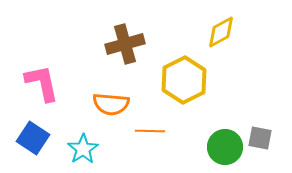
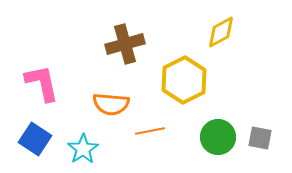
orange line: rotated 12 degrees counterclockwise
blue square: moved 2 px right, 1 px down
green circle: moved 7 px left, 10 px up
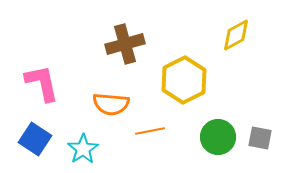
yellow diamond: moved 15 px right, 3 px down
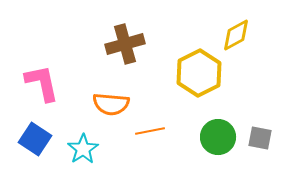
yellow hexagon: moved 15 px right, 7 px up
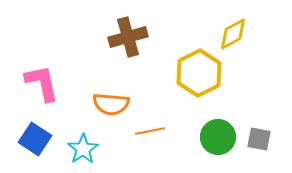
yellow diamond: moved 3 px left, 1 px up
brown cross: moved 3 px right, 7 px up
gray square: moved 1 px left, 1 px down
